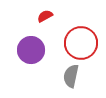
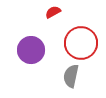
red semicircle: moved 8 px right, 4 px up
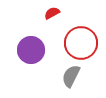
red semicircle: moved 1 px left, 1 px down
gray semicircle: rotated 15 degrees clockwise
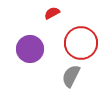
purple circle: moved 1 px left, 1 px up
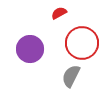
red semicircle: moved 7 px right
red circle: moved 1 px right
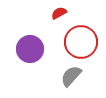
red circle: moved 1 px left, 1 px up
gray semicircle: rotated 15 degrees clockwise
